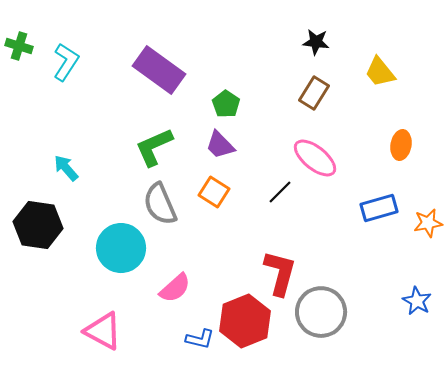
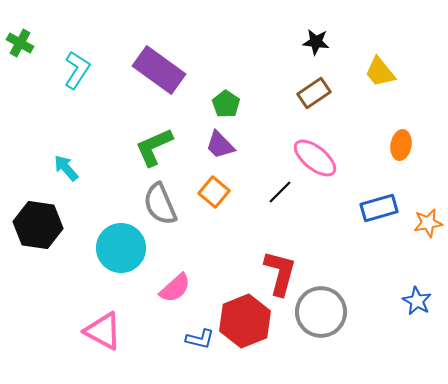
green cross: moved 1 px right, 3 px up; rotated 12 degrees clockwise
cyan L-shape: moved 11 px right, 8 px down
brown rectangle: rotated 24 degrees clockwise
orange square: rotated 8 degrees clockwise
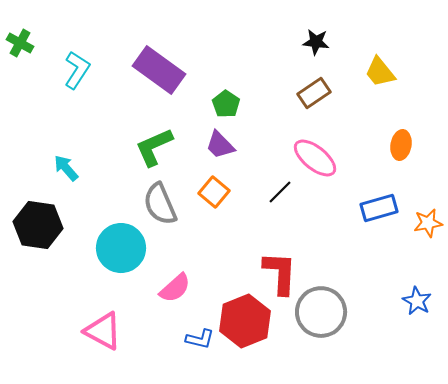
red L-shape: rotated 12 degrees counterclockwise
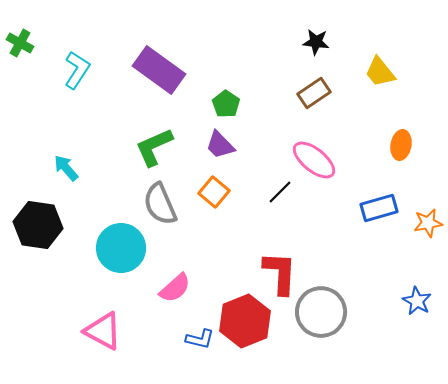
pink ellipse: moved 1 px left, 2 px down
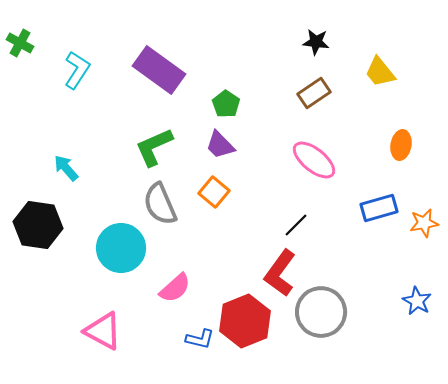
black line: moved 16 px right, 33 px down
orange star: moved 4 px left
red L-shape: rotated 147 degrees counterclockwise
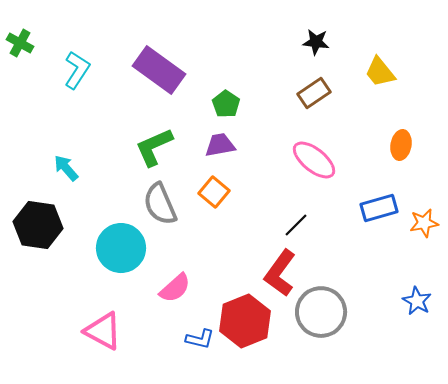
purple trapezoid: rotated 124 degrees clockwise
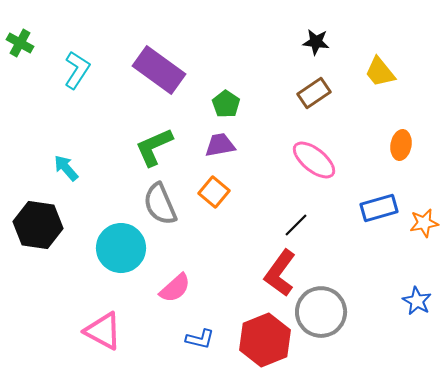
red hexagon: moved 20 px right, 19 px down
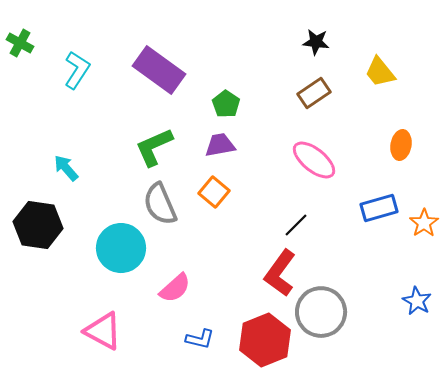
orange star: rotated 24 degrees counterclockwise
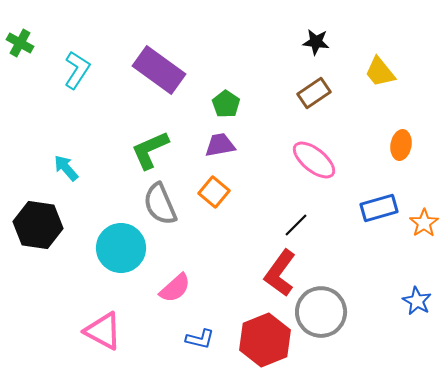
green L-shape: moved 4 px left, 3 px down
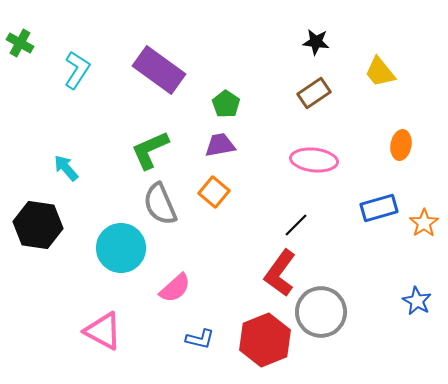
pink ellipse: rotated 33 degrees counterclockwise
